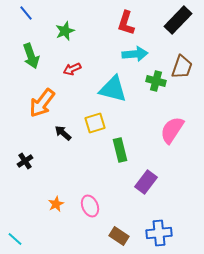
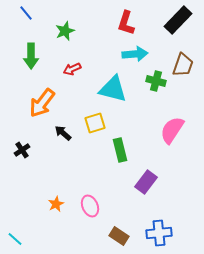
green arrow: rotated 20 degrees clockwise
brown trapezoid: moved 1 px right, 2 px up
black cross: moved 3 px left, 11 px up
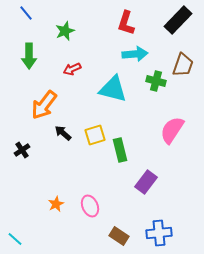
green arrow: moved 2 px left
orange arrow: moved 2 px right, 2 px down
yellow square: moved 12 px down
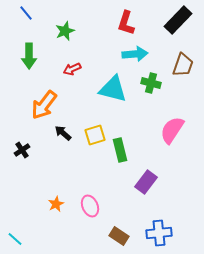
green cross: moved 5 px left, 2 px down
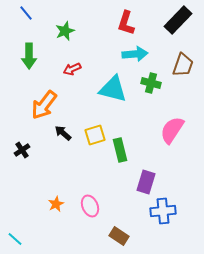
purple rectangle: rotated 20 degrees counterclockwise
blue cross: moved 4 px right, 22 px up
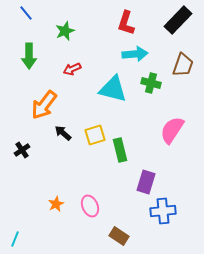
cyan line: rotated 70 degrees clockwise
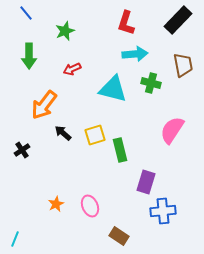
brown trapezoid: rotated 30 degrees counterclockwise
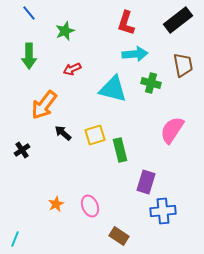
blue line: moved 3 px right
black rectangle: rotated 8 degrees clockwise
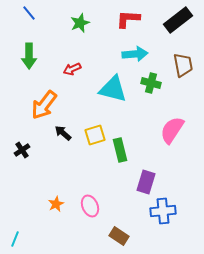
red L-shape: moved 2 px right, 4 px up; rotated 75 degrees clockwise
green star: moved 15 px right, 8 px up
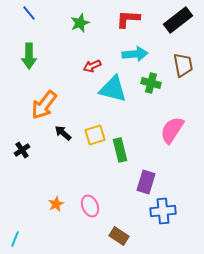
red arrow: moved 20 px right, 3 px up
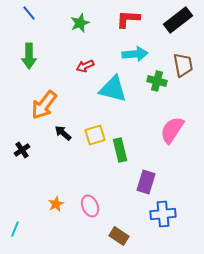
red arrow: moved 7 px left
green cross: moved 6 px right, 2 px up
blue cross: moved 3 px down
cyan line: moved 10 px up
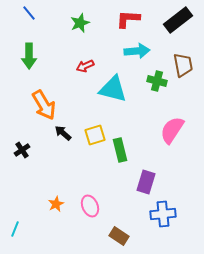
cyan arrow: moved 2 px right, 3 px up
orange arrow: rotated 68 degrees counterclockwise
